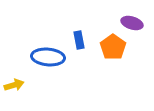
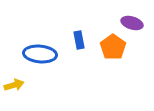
blue ellipse: moved 8 px left, 3 px up
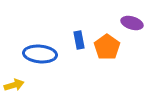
orange pentagon: moved 6 px left
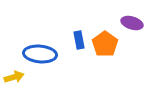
orange pentagon: moved 2 px left, 3 px up
yellow arrow: moved 8 px up
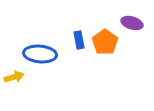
orange pentagon: moved 2 px up
